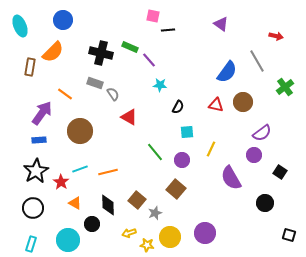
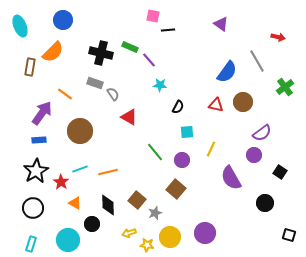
red arrow at (276, 36): moved 2 px right, 1 px down
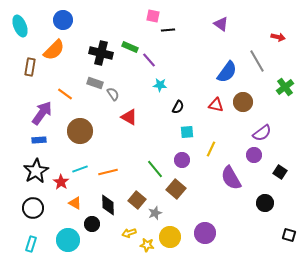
orange semicircle at (53, 52): moved 1 px right, 2 px up
green line at (155, 152): moved 17 px down
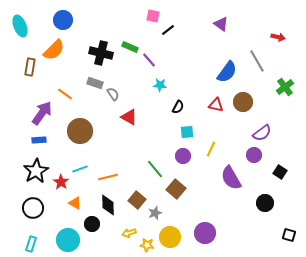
black line at (168, 30): rotated 32 degrees counterclockwise
purple circle at (182, 160): moved 1 px right, 4 px up
orange line at (108, 172): moved 5 px down
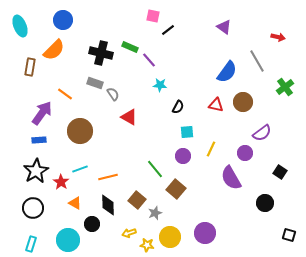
purple triangle at (221, 24): moved 3 px right, 3 px down
purple circle at (254, 155): moved 9 px left, 2 px up
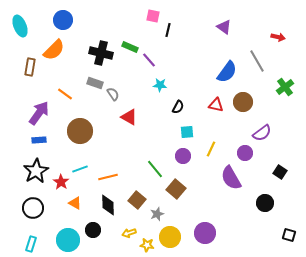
black line at (168, 30): rotated 40 degrees counterclockwise
purple arrow at (42, 113): moved 3 px left
gray star at (155, 213): moved 2 px right, 1 px down
black circle at (92, 224): moved 1 px right, 6 px down
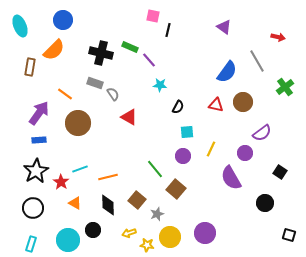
brown circle at (80, 131): moved 2 px left, 8 px up
